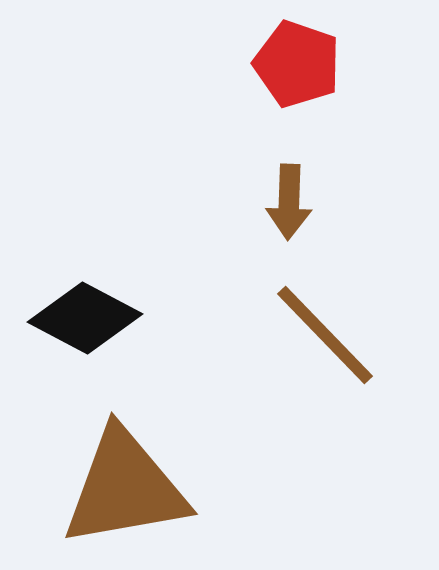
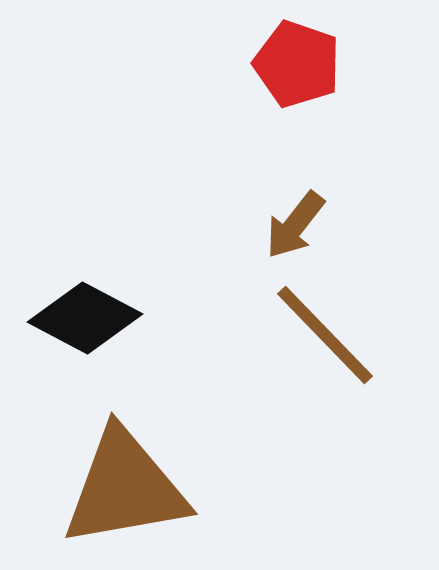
brown arrow: moved 6 px right, 23 px down; rotated 36 degrees clockwise
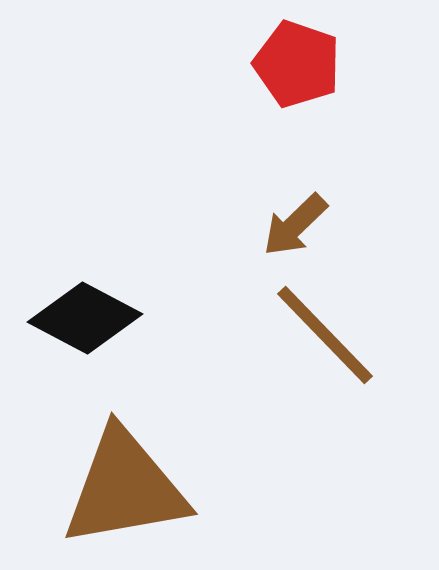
brown arrow: rotated 8 degrees clockwise
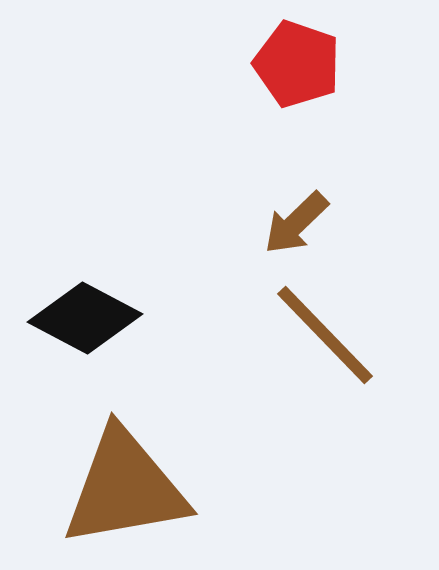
brown arrow: moved 1 px right, 2 px up
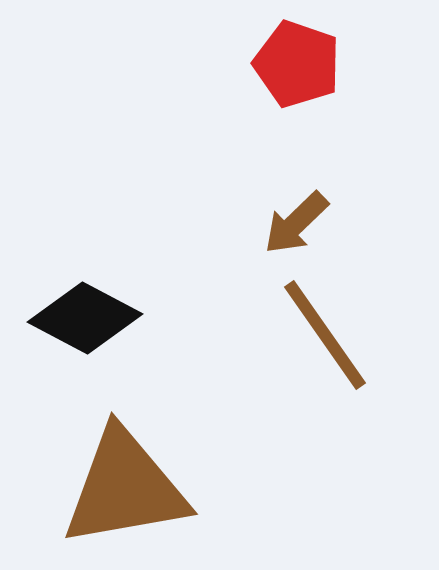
brown line: rotated 9 degrees clockwise
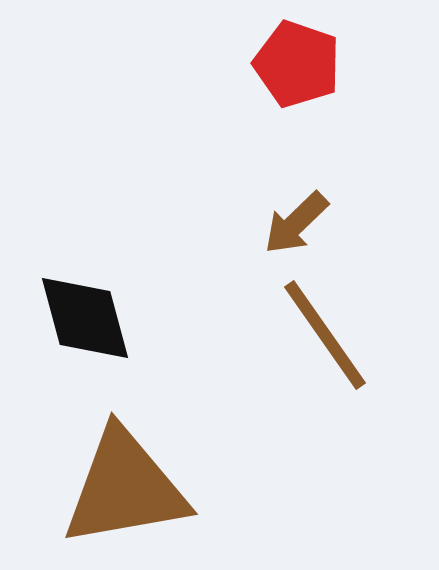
black diamond: rotated 47 degrees clockwise
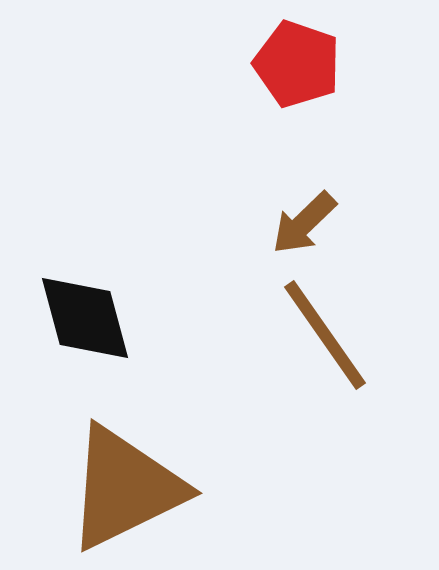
brown arrow: moved 8 px right
brown triangle: rotated 16 degrees counterclockwise
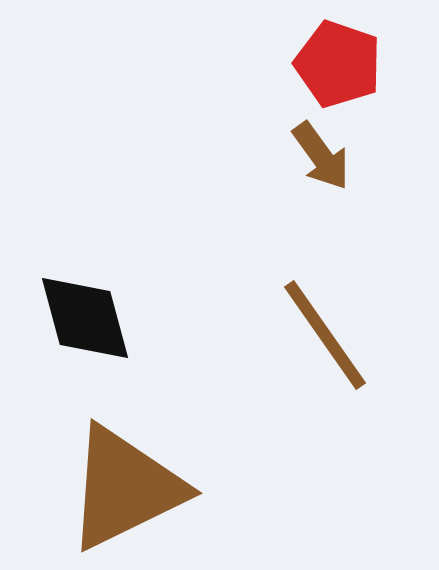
red pentagon: moved 41 px right
brown arrow: moved 17 px right, 67 px up; rotated 82 degrees counterclockwise
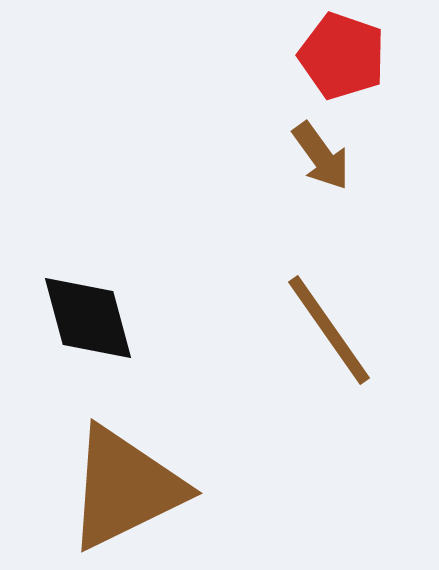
red pentagon: moved 4 px right, 8 px up
black diamond: moved 3 px right
brown line: moved 4 px right, 5 px up
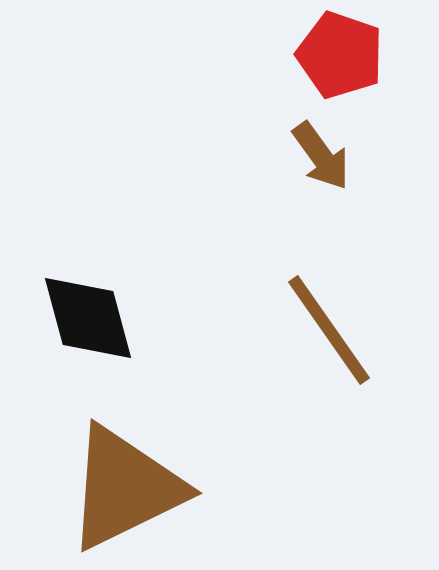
red pentagon: moved 2 px left, 1 px up
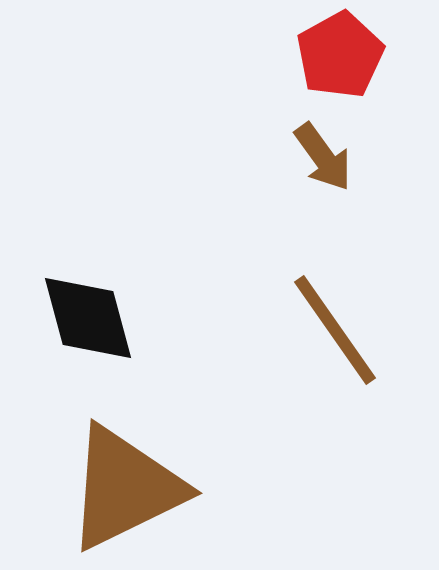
red pentagon: rotated 24 degrees clockwise
brown arrow: moved 2 px right, 1 px down
brown line: moved 6 px right
